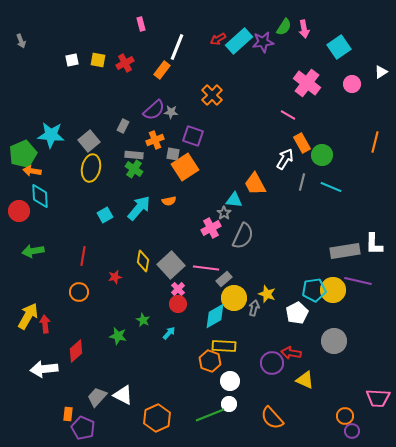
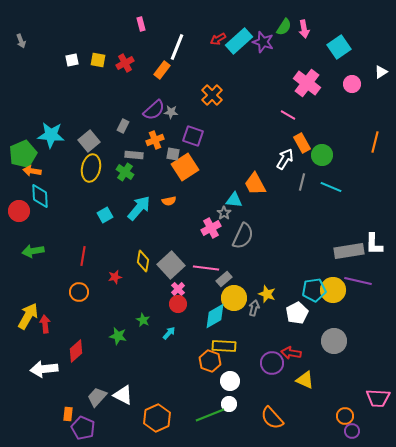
purple star at (263, 42): rotated 25 degrees clockwise
green cross at (134, 169): moved 9 px left, 3 px down
gray rectangle at (345, 251): moved 4 px right
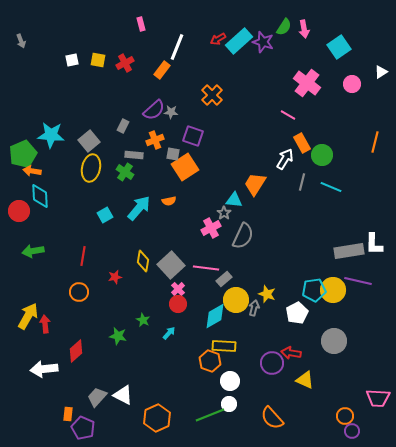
orange trapezoid at (255, 184): rotated 60 degrees clockwise
yellow circle at (234, 298): moved 2 px right, 2 px down
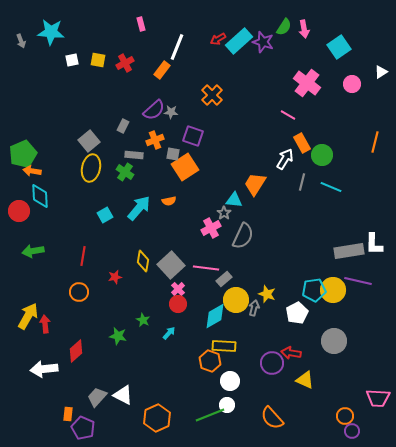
cyan star at (51, 135): moved 103 px up
white circle at (229, 404): moved 2 px left, 1 px down
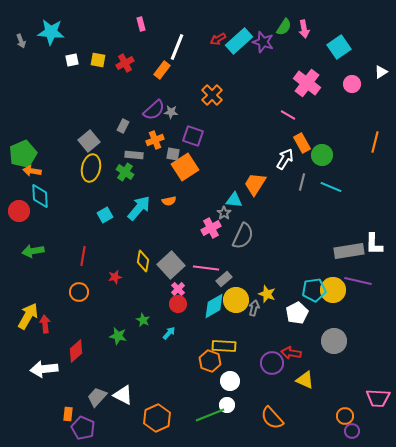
cyan diamond at (215, 316): moved 1 px left, 10 px up
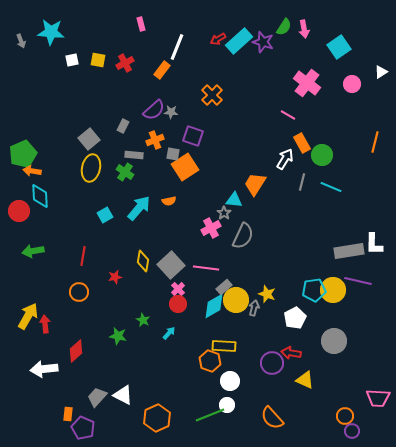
gray square at (89, 141): moved 2 px up
gray rectangle at (224, 279): moved 8 px down
white pentagon at (297, 313): moved 2 px left, 5 px down
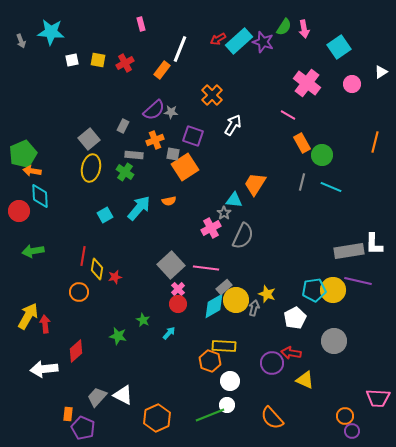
white line at (177, 47): moved 3 px right, 2 px down
white arrow at (285, 159): moved 52 px left, 34 px up
yellow diamond at (143, 261): moved 46 px left, 8 px down
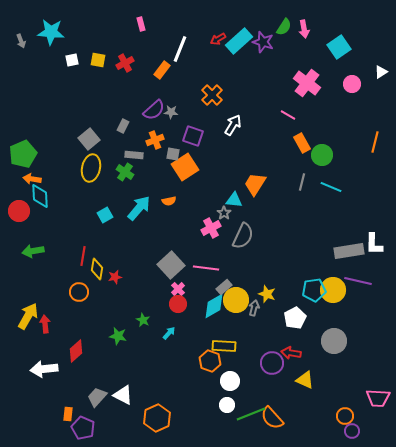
orange arrow at (32, 171): moved 8 px down
green line at (210, 415): moved 41 px right, 1 px up
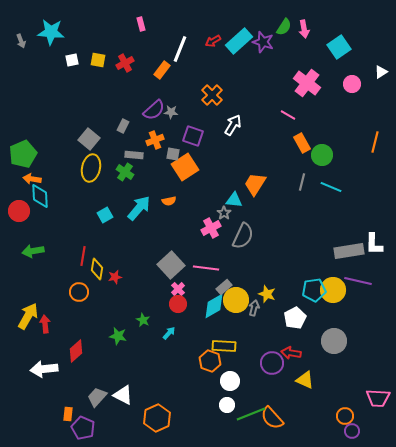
red arrow at (218, 39): moved 5 px left, 2 px down
gray square at (89, 139): rotated 10 degrees counterclockwise
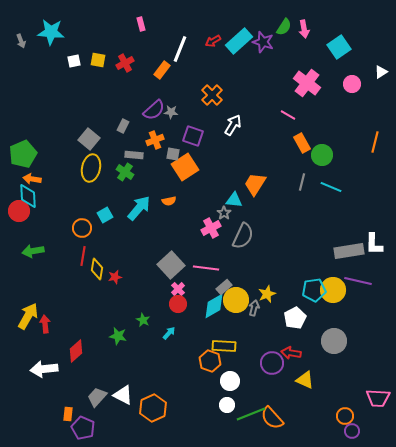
white square at (72, 60): moved 2 px right, 1 px down
cyan diamond at (40, 196): moved 12 px left
orange circle at (79, 292): moved 3 px right, 64 px up
yellow star at (267, 294): rotated 30 degrees clockwise
orange hexagon at (157, 418): moved 4 px left, 10 px up
